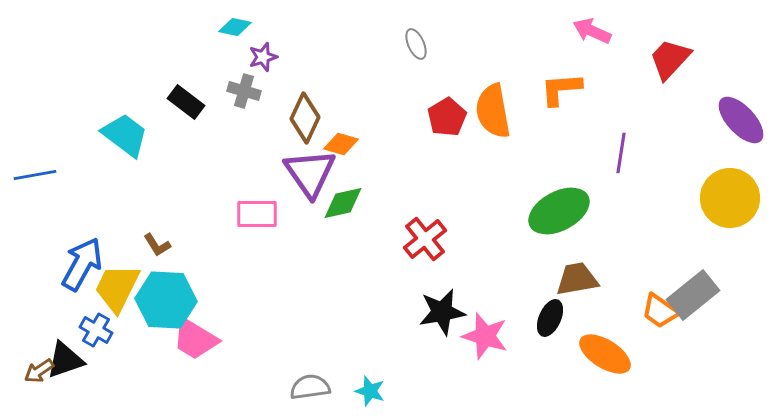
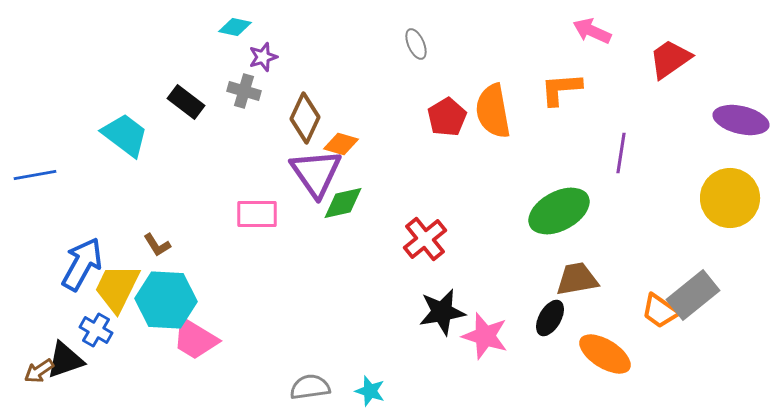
red trapezoid: rotated 12 degrees clockwise
purple ellipse: rotated 34 degrees counterclockwise
purple triangle: moved 6 px right
black ellipse: rotated 6 degrees clockwise
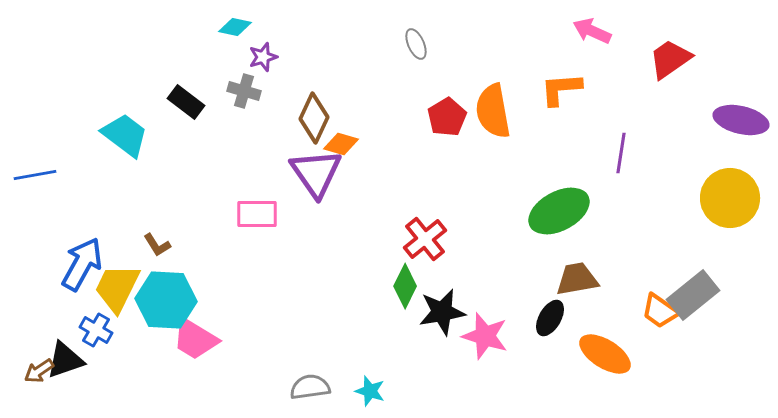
brown diamond: moved 9 px right
green diamond: moved 62 px right, 83 px down; rotated 51 degrees counterclockwise
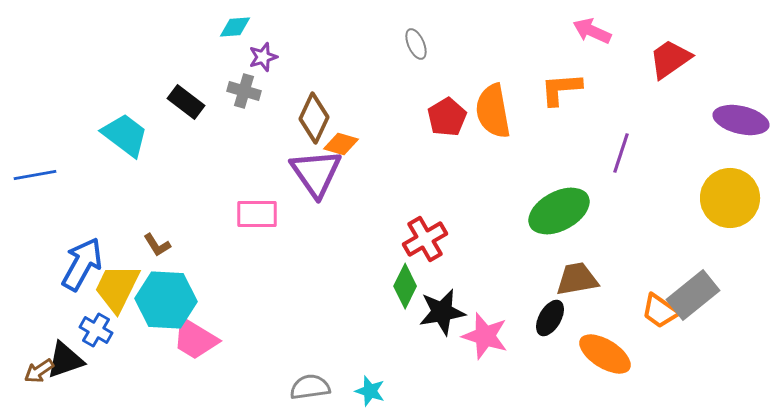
cyan diamond: rotated 16 degrees counterclockwise
purple line: rotated 9 degrees clockwise
red cross: rotated 9 degrees clockwise
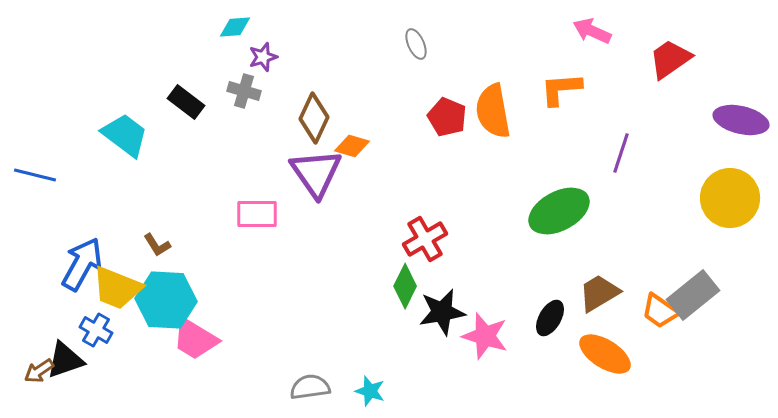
red pentagon: rotated 18 degrees counterclockwise
orange diamond: moved 11 px right, 2 px down
blue line: rotated 24 degrees clockwise
brown trapezoid: moved 22 px right, 14 px down; rotated 21 degrees counterclockwise
yellow trapezoid: rotated 94 degrees counterclockwise
